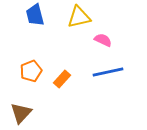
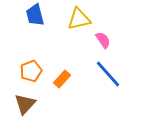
yellow triangle: moved 2 px down
pink semicircle: rotated 30 degrees clockwise
blue line: moved 2 px down; rotated 60 degrees clockwise
brown triangle: moved 4 px right, 9 px up
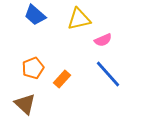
blue trapezoid: rotated 35 degrees counterclockwise
pink semicircle: rotated 102 degrees clockwise
orange pentagon: moved 2 px right, 3 px up
brown triangle: rotated 30 degrees counterclockwise
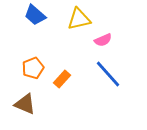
brown triangle: rotated 20 degrees counterclockwise
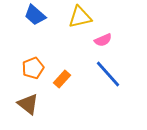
yellow triangle: moved 1 px right, 2 px up
brown triangle: moved 3 px right; rotated 15 degrees clockwise
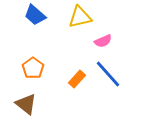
pink semicircle: moved 1 px down
orange pentagon: rotated 15 degrees counterclockwise
orange rectangle: moved 15 px right
brown triangle: moved 2 px left
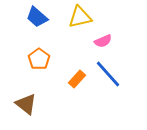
blue trapezoid: moved 2 px right, 2 px down
orange pentagon: moved 6 px right, 9 px up
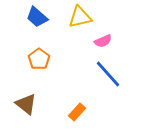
orange rectangle: moved 33 px down
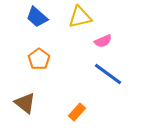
blue line: rotated 12 degrees counterclockwise
brown triangle: moved 1 px left, 1 px up
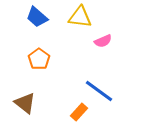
yellow triangle: rotated 20 degrees clockwise
blue line: moved 9 px left, 17 px down
orange rectangle: moved 2 px right
